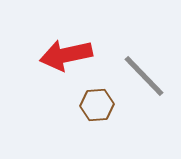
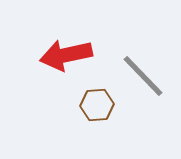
gray line: moved 1 px left
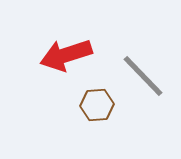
red arrow: rotated 6 degrees counterclockwise
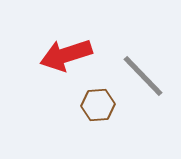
brown hexagon: moved 1 px right
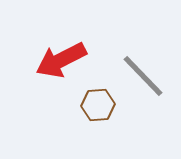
red arrow: moved 5 px left, 5 px down; rotated 9 degrees counterclockwise
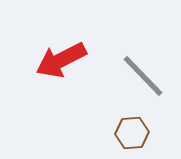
brown hexagon: moved 34 px right, 28 px down
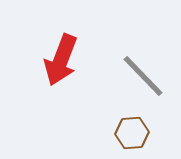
red arrow: rotated 42 degrees counterclockwise
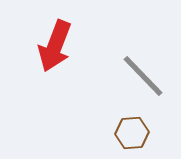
red arrow: moved 6 px left, 14 px up
